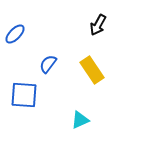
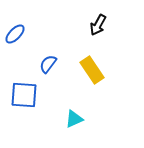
cyan triangle: moved 6 px left, 1 px up
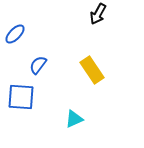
black arrow: moved 11 px up
blue semicircle: moved 10 px left, 1 px down
blue square: moved 3 px left, 2 px down
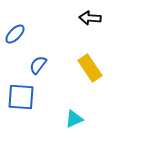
black arrow: moved 8 px left, 4 px down; rotated 65 degrees clockwise
yellow rectangle: moved 2 px left, 2 px up
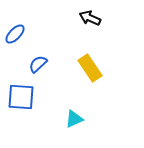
black arrow: rotated 20 degrees clockwise
blue semicircle: moved 1 px up; rotated 12 degrees clockwise
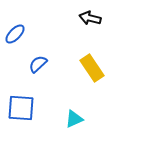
black arrow: rotated 10 degrees counterclockwise
yellow rectangle: moved 2 px right
blue square: moved 11 px down
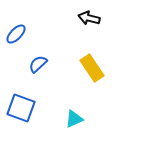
black arrow: moved 1 px left
blue ellipse: moved 1 px right
blue square: rotated 16 degrees clockwise
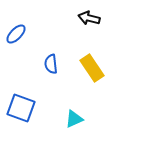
blue semicircle: moved 13 px right; rotated 54 degrees counterclockwise
